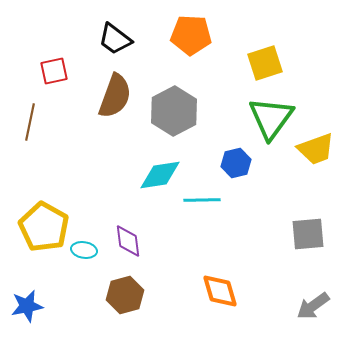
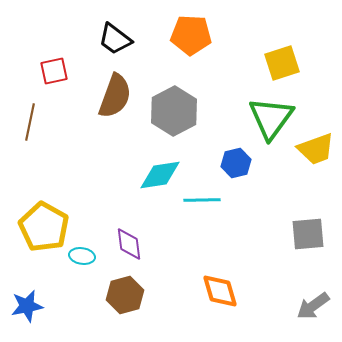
yellow square: moved 17 px right
purple diamond: moved 1 px right, 3 px down
cyan ellipse: moved 2 px left, 6 px down
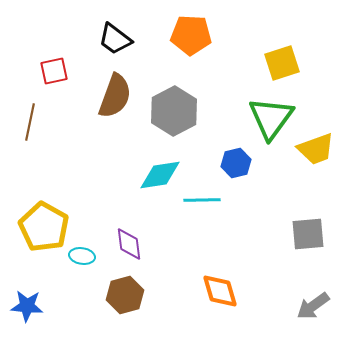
blue star: rotated 16 degrees clockwise
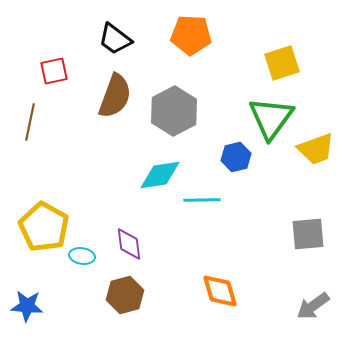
blue hexagon: moved 6 px up
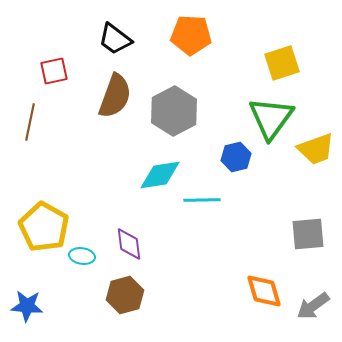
orange diamond: moved 44 px right
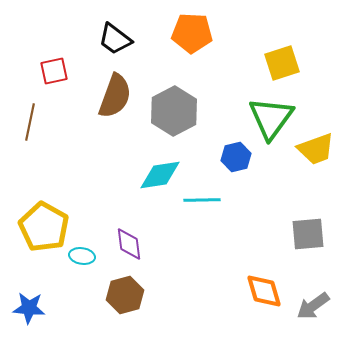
orange pentagon: moved 1 px right, 2 px up
blue star: moved 2 px right, 2 px down
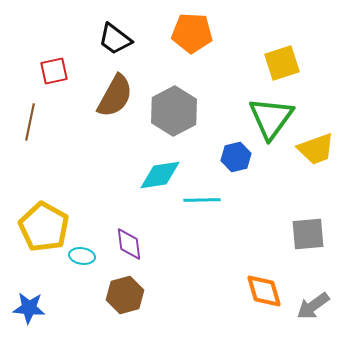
brown semicircle: rotated 9 degrees clockwise
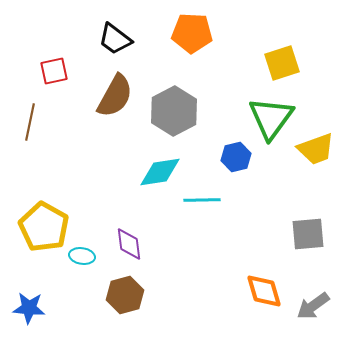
cyan diamond: moved 3 px up
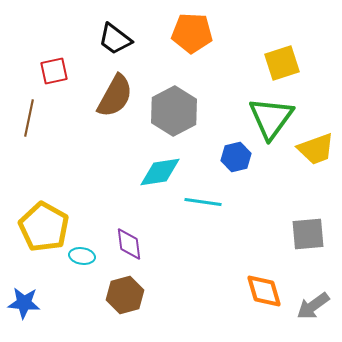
brown line: moved 1 px left, 4 px up
cyan line: moved 1 px right, 2 px down; rotated 9 degrees clockwise
blue star: moved 5 px left, 5 px up
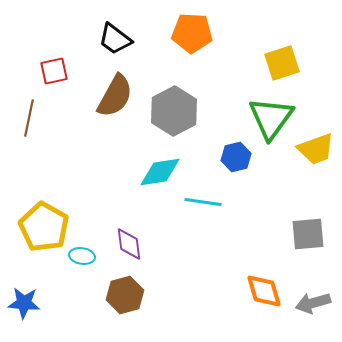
gray arrow: moved 3 px up; rotated 20 degrees clockwise
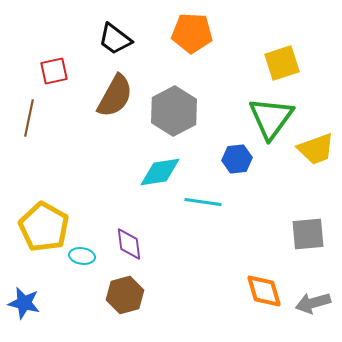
blue hexagon: moved 1 px right, 2 px down; rotated 8 degrees clockwise
blue star: rotated 8 degrees clockwise
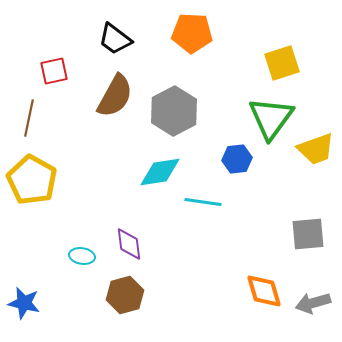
yellow pentagon: moved 12 px left, 47 px up
